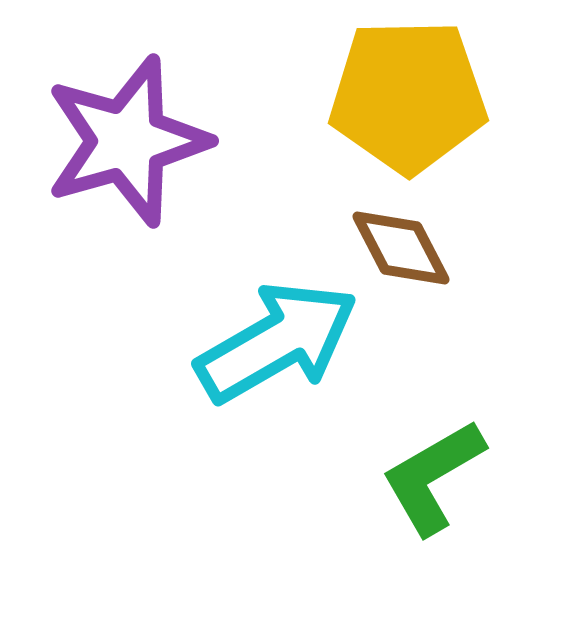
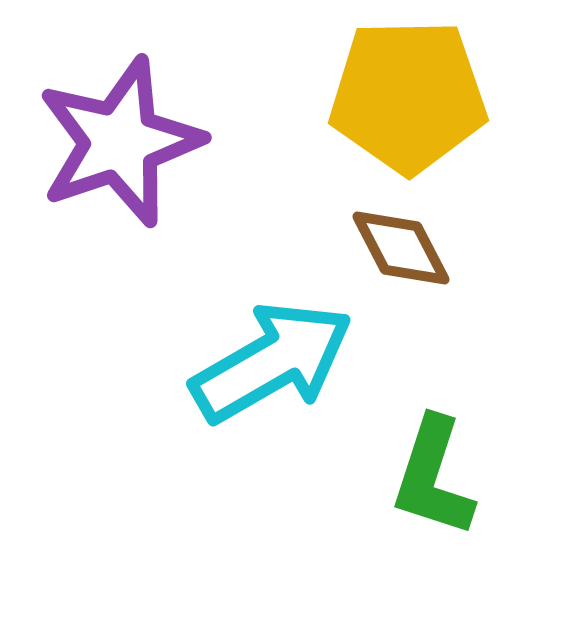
purple star: moved 7 px left, 1 px down; rotated 3 degrees counterclockwise
cyan arrow: moved 5 px left, 20 px down
green L-shape: rotated 42 degrees counterclockwise
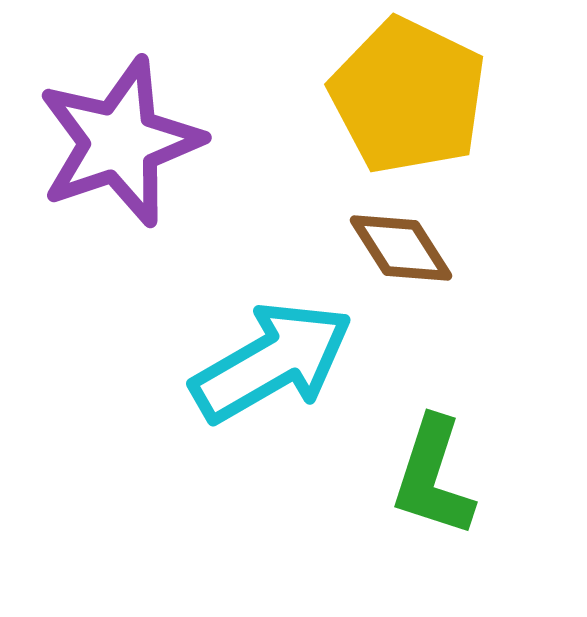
yellow pentagon: rotated 27 degrees clockwise
brown diamond: rotated 5 degrees counterclockwise
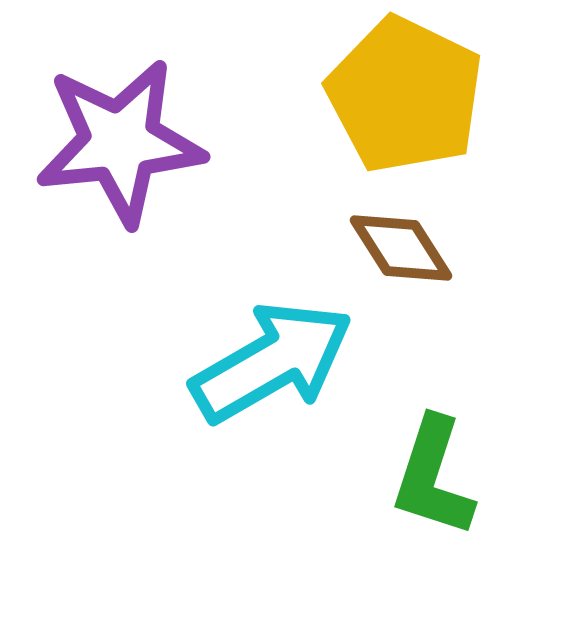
yellow pentagon: moved 3 px left, 1 px up
purple star: rotated 13 degrees clockwise
